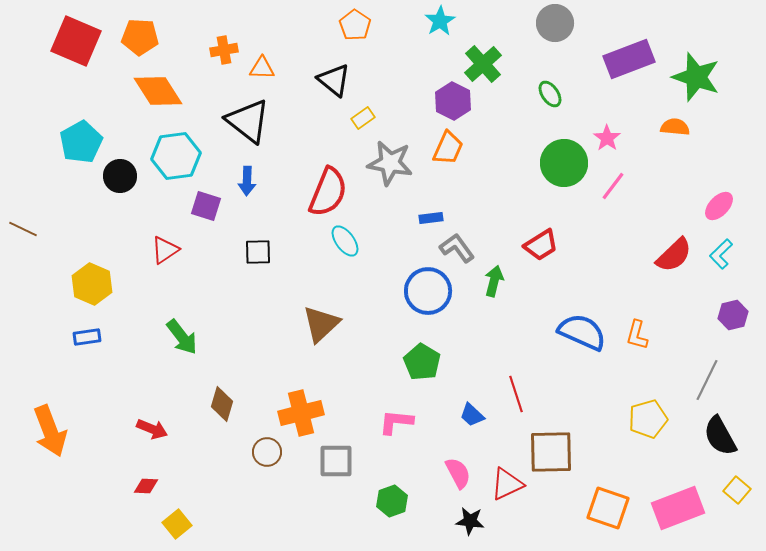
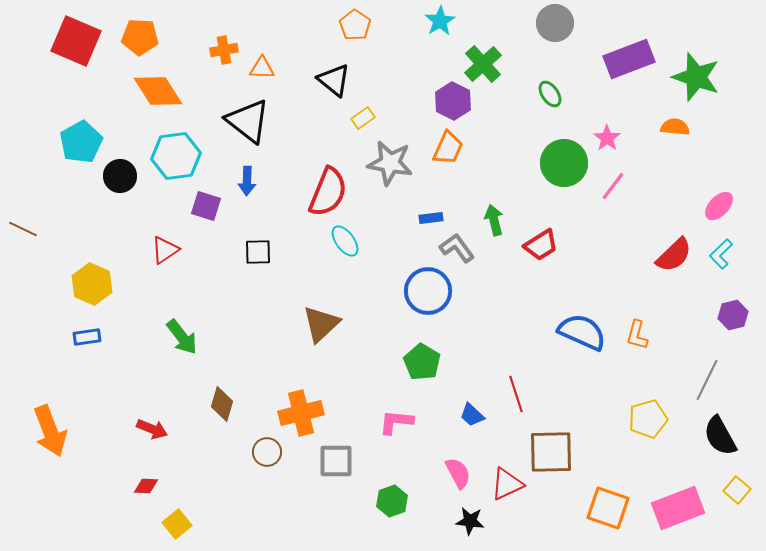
green arrow at (494, 281): moved 61 px up; rotated 28 degrees counterclockwise
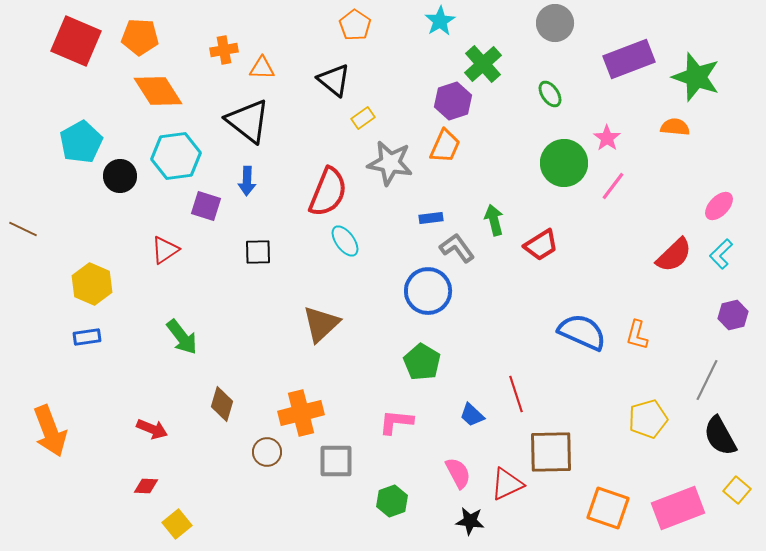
purple hexagon at (453, 101): rotated 15 degrees clockwise
orange trapezoid at (448, 148): moved 3 px left, 2 px up
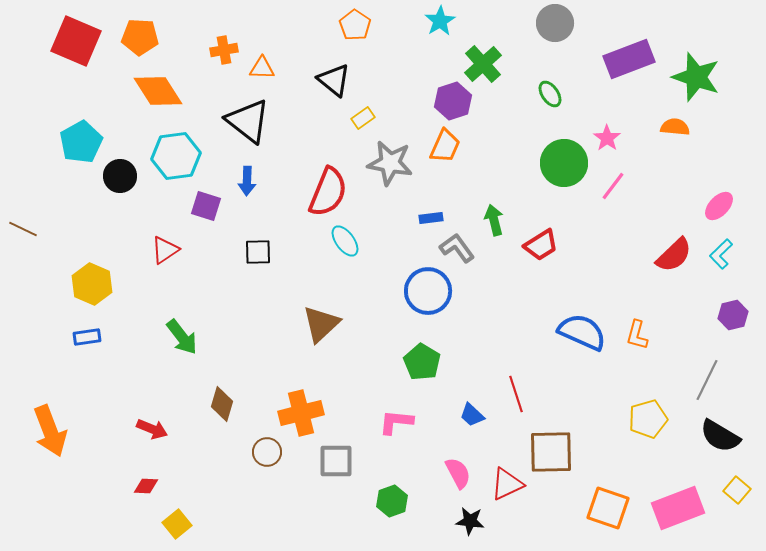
black semicircle at (720, 436): rotated 30 degrees counterclockwise
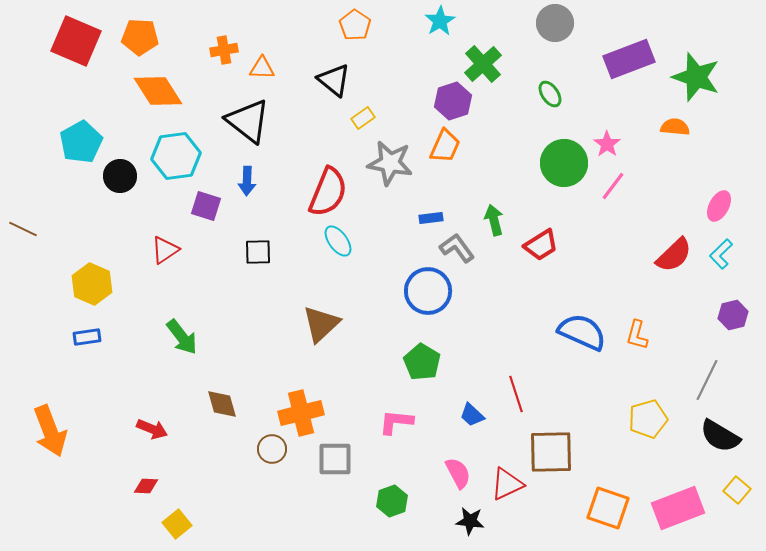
pink star at (607, 138): moved 6 px down
pink ellipse at (719, 206): rotated 16 degrees counterclockwise
cyan ellipse at (345, 241): moved 7 px left
brown diamond at (222, 404): rotated 32 degrees counterclockwise
brown circle at (267, 452): moved 5 px right, 3 px up
gray square at (336, 461): moved 1 px left, 2 px up
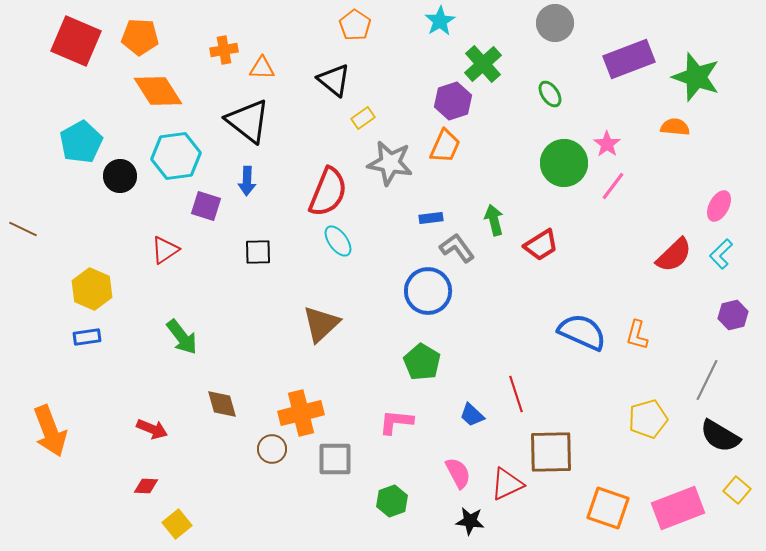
yellow hexagon at (92, 284): moved 5 px down
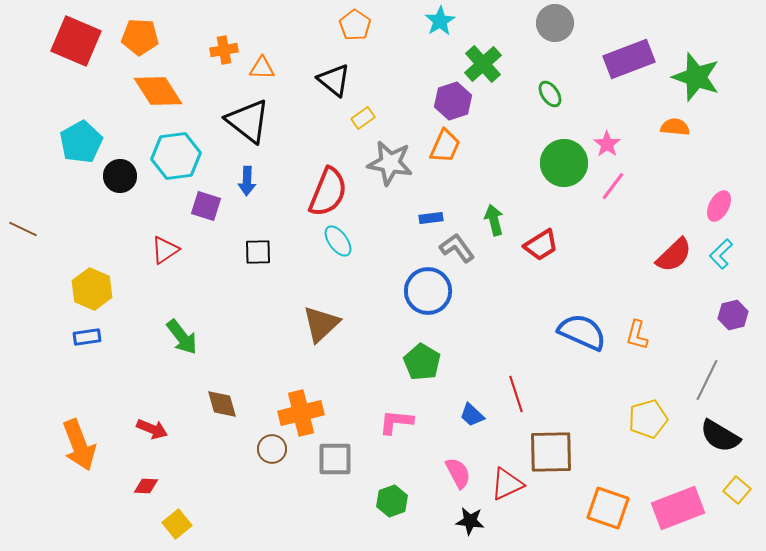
orange arrow at (50, 431): moved 29 px right, 14 px down
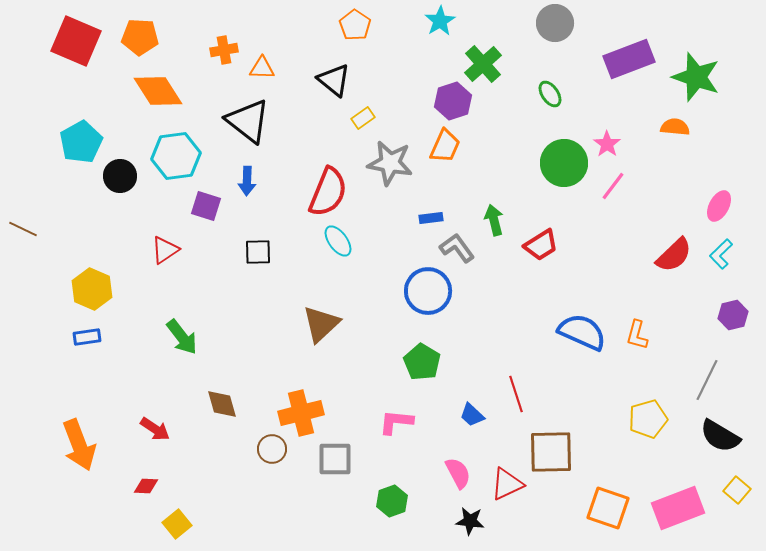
red arrow at (152, 429): moved 3 px right; rotated 12 degrees clockwise
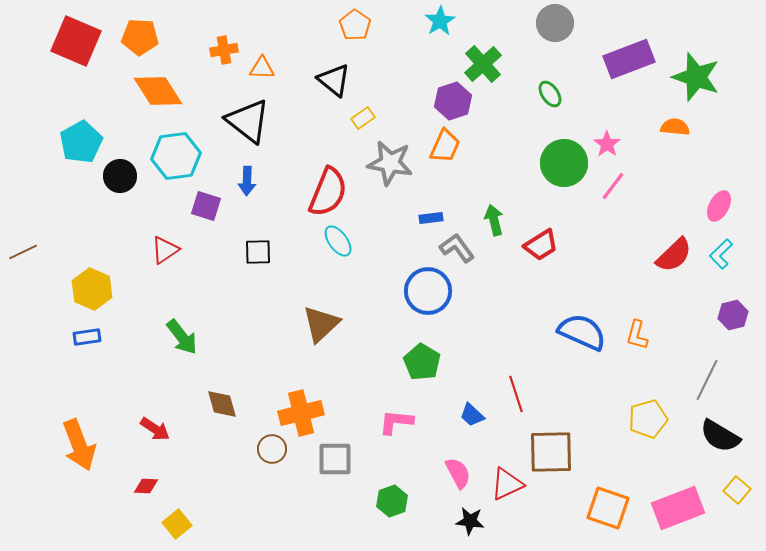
brown line at (23, 229): moved 23 px down; rotated 52 degrees counterclockwise
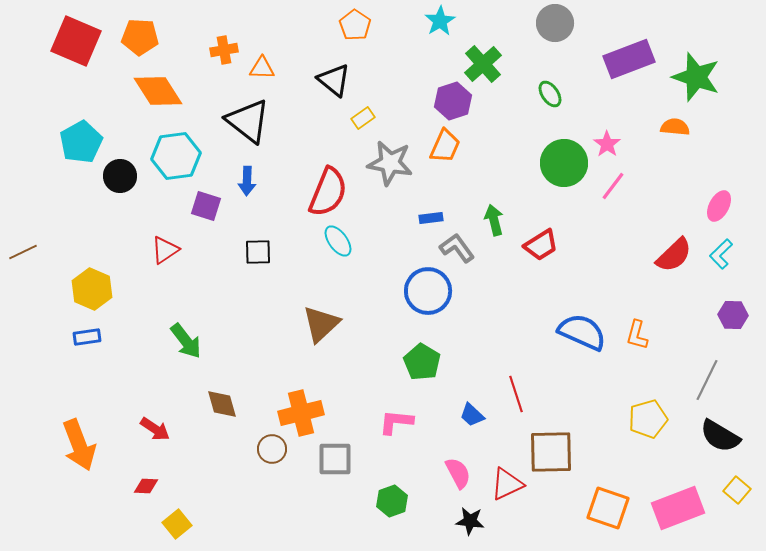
purple hexagon at (733, 315): rotated 16 degrees clockwise
green arrow at (182, 337): moved 4 px right, 4 px down
